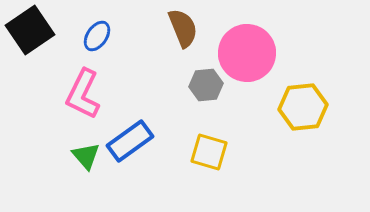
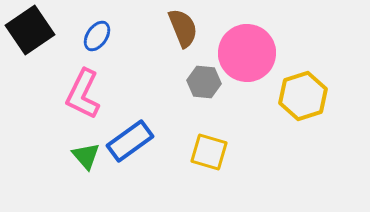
gray hexagon: moved 2 px left, 3 px up; rotated 12 degrees clockwise
yellow hexagon: moved 11 px up; rotated 12 degrees counterclockwise
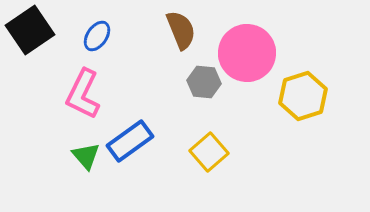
brown semicircle: moved 2 px left, 2 px down
yellow square: rotated 33 degrees clockwise
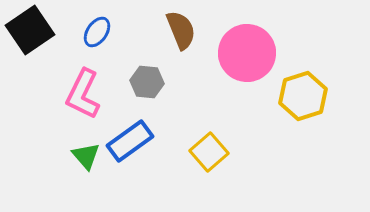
blue ellipse: moved 4 px up
gray hexagon: moved 57 px left
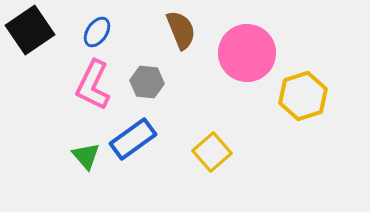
pink L-shape: moved 10 px right, 9 px up
blue rectangle: moved 3 px right, 2 px up
yellow square: moved 3 px right
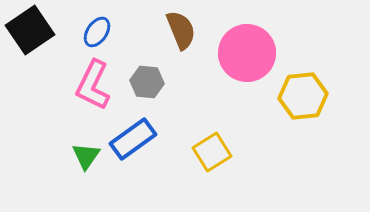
yellow hexagon: rotated 12 degrees clockwise
yellow square: rotated 9 degrees clockwise
green triangle: rotated 16 degrees clockwise
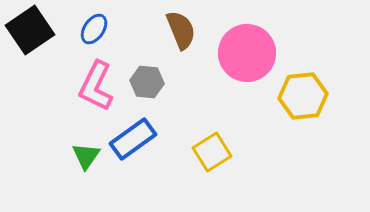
blue ellipse: moved 3 px left, 3 px up
pink L-shape: moved 3 px right, 1 px down
